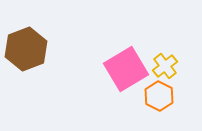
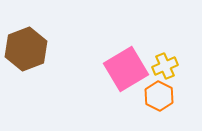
yellow cross: rotated 15 degrees clockwise
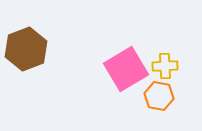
yellow cross: rotated 20 degrees clockwise
orange hexagon: rotated 16 degrees counterclockwise
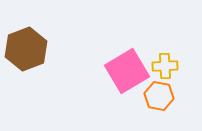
pink square: moved 1 px right, 2 px down
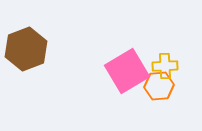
orange hexagon: moved 10 px up; rotated 16 degrees counterclockwise
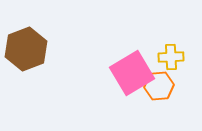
yellow cross: moved 6 px right, 9 px up
pink square: moved 5 px right, 2 px down
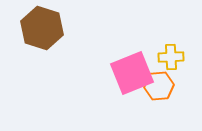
brown hexagon: moved 16 px right, 21 px up; rotated 21 degrees counterclockwise
pink square: rotated 9 degrees clockwise
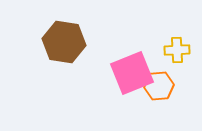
brown hexagon: moved 22 px right, 14 px down; rotated 9 degrees counterclockwise
yellow cross: moved 6 px right, 7 px up
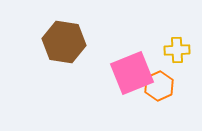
orange hexagon: rotated 20 degrees counterclockwise
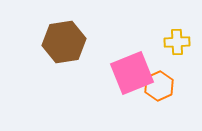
brown hexagon: rotated 18 degrees counterclockwise
yellow cross: moved 8 px up
